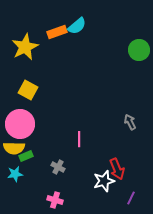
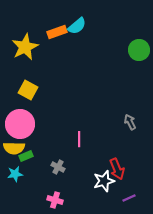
purple line: moved 2 px left; rotated 40 degrees clockwise
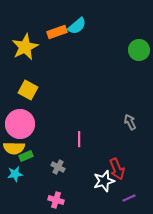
pink cross: moved 1 px right
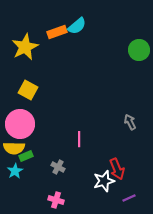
cyan star: moved 3 px up; rotated 21 degrees counterclockwise
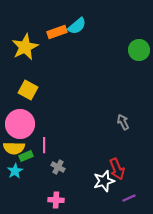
gray arrow: moved 7 px left
pink line: moved 35 px left, 6 px down
pink cross: rotated 14 degrees counterclockwise
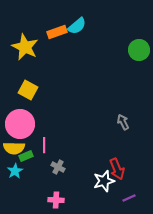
yellow star: rotated 20 degrees counterclockwise
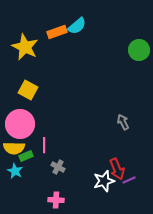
cyan star: rotated 14 degrees counterclockwise
purple line: moved 18 px up
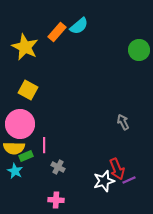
cyan semicircle: moved 2 px right
orange rectangle: rotated 30 degrees counterclockwise
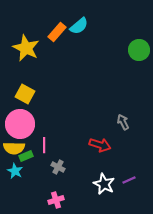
yellow star: moved 1 px right, 1 px down
yellow square: moved 3 px left, 4 px down
red arrow: moved 17 px left, 24 px up; rotated 50 degrees counterclockwise
white star: moved 3 px down; rotated 30 degrees counterclockwise
pink cross: rotated 21 degrees counterclockwise
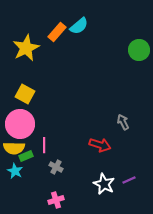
yellow star: rotated 20 degrees clockwise
gray cross: moved 2 px left
